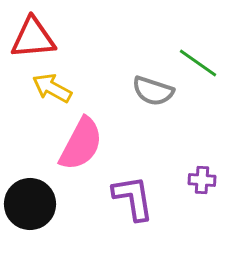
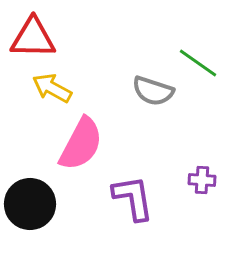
red triangle: rotated 6 degrees clockwise
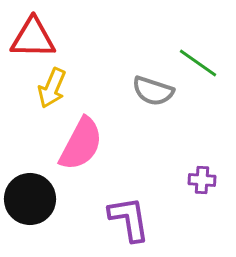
yellow arrow: rotated 96 degrees counterclockwise
purple L-shape: moved 4 px left, 21 px down
black circle: moved 5 px up
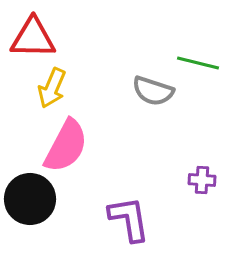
green line: rotated 21 degrees counterclockwise
pink semicircle: moved 15 px left, 2 px down
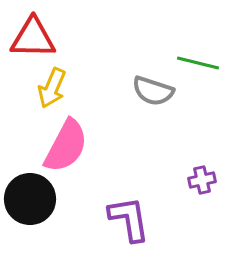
purple cross: rotated 16 degrees counterclockwise
